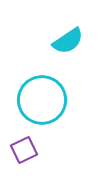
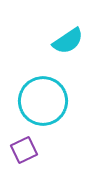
cyan circle: moved 1 px right, 1 px down
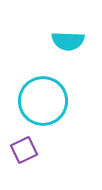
cyan semicircle: rotated 36 degrees clockwise
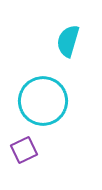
cyan semicircle: rotated 104 degrees clockwise
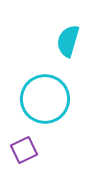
cyan circle: moved 2 px right, 2 px up
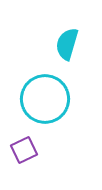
cyan semicircle: moved 1 px left, 3 px down
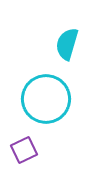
cyan circle: moved 1 px right
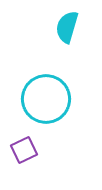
cyan semicircle: moved 17 px up
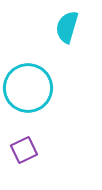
cyan circle: moved 18 px left, 11 px up
